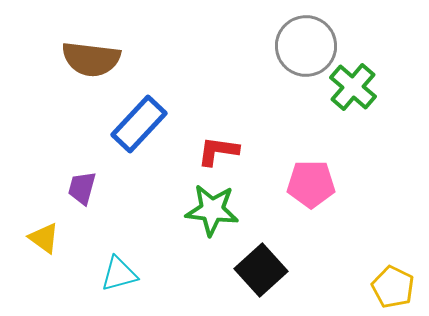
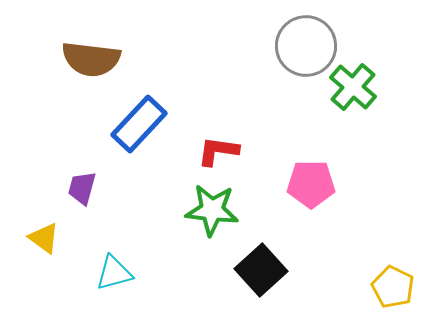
cyan triangle: moved 5 px left, 1 px up
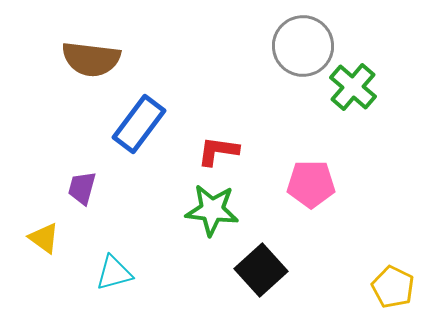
gray circle: moved 3 px left
blue rectangle: rotated 6 degrees counterclockwise
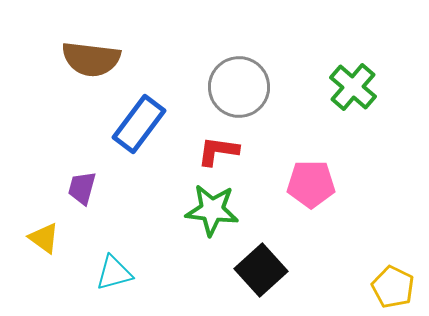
gray circle: moved 64 px left, 41 px down
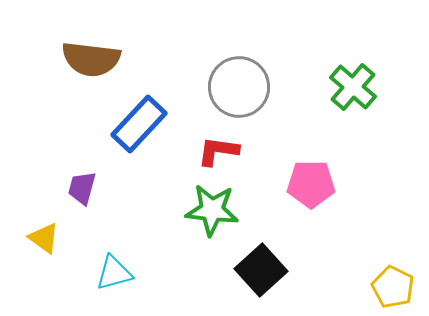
blue rectangle: rotated 6 degrees clockwise
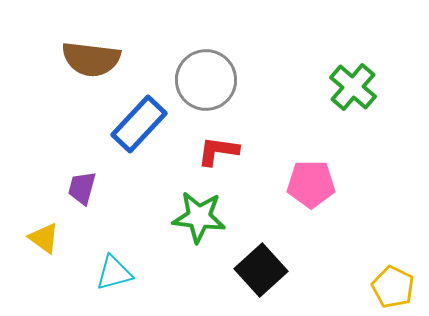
gray circle: moved 33 px left, 7 px up
green star: moved 13 px left, 7 px down
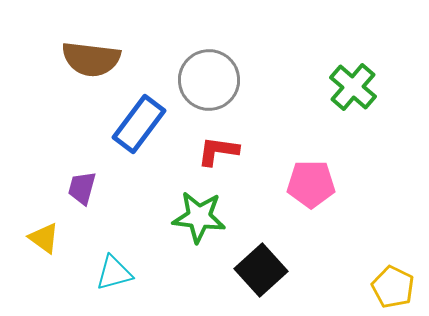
gray circle: moved 3 px right
blue rectangle: rotated 6 degrees counterclockwise
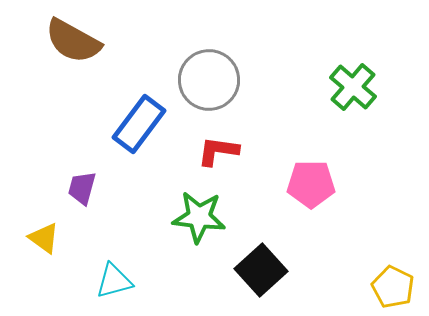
brown semicircle: moved 18 px left, 18 px up; rotated 22 degrees clockwise
cyan triangle: moved 8 px down
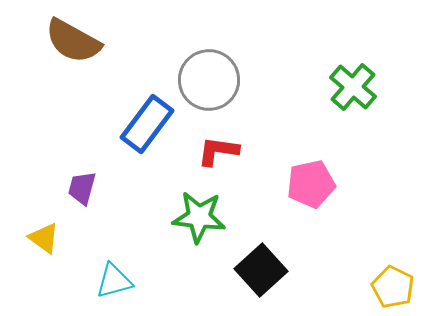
blue rectangle: moved 8 px right
pink pentagon: rotated 12 degrees counterclockwise
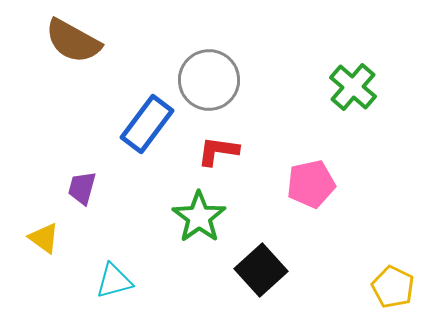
green star: rotated 30 degrees clockwise
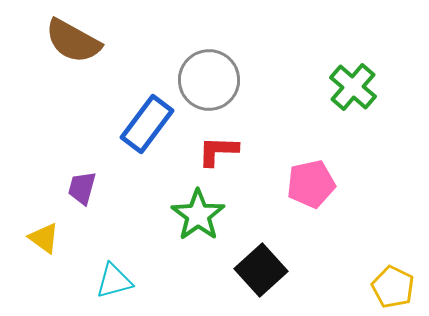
red L-shape: rotated 6 degrees counterclockwise
green star: moved 1 px left, 2 px up
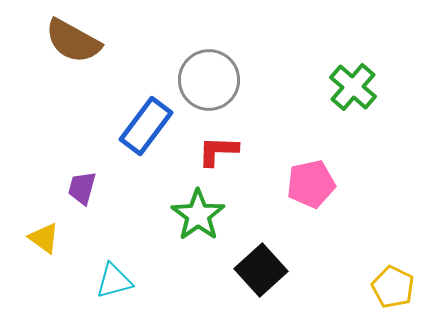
blue rectangle: moved 1 px left, 2 px down
